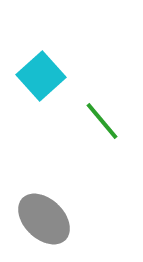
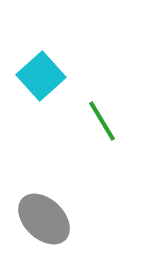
green line: rotated 9 degrees clockwise
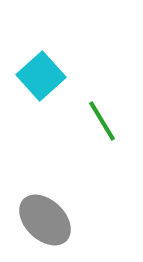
gray ellipse: moved 1 px right, 1 px down
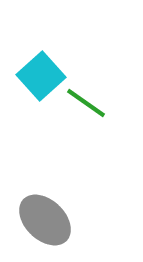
green line: moved 16 px left, 18 px up; rotated 24 degrees counterclockwise
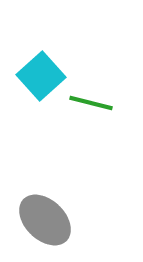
green line: moved 5 px right; rotated 21 degrees counterclockwise
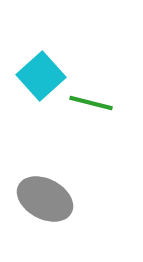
gray ellipse: moved 21 px up; rotated 16 degrees counterclockwise
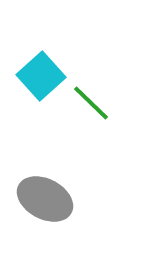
green line: rotated 30 degrees clockwise
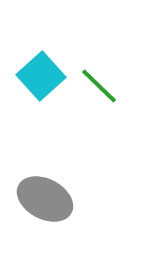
green line: moved 8 px right, 17 px up
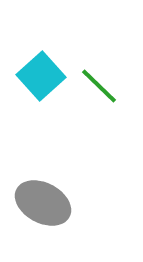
gray ellipse: moved 2 px left, 4 px down
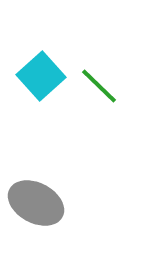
gray ellipse: moved 7 px left
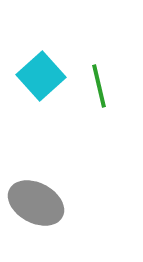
green line: rotated 33 degrees clockwise
